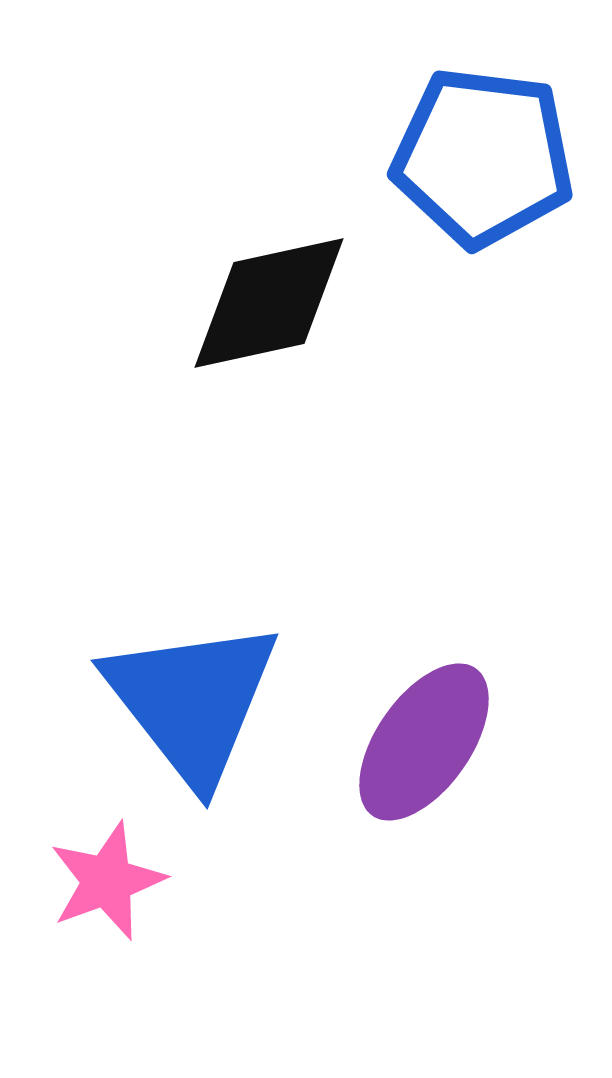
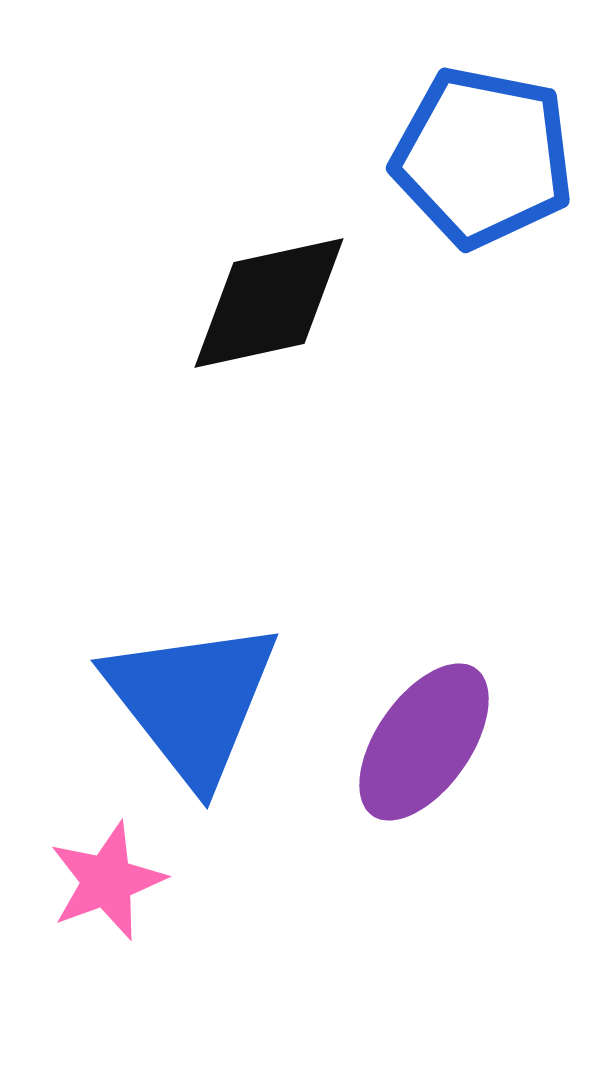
blue pentagon: rotated 4 degrees clockwise
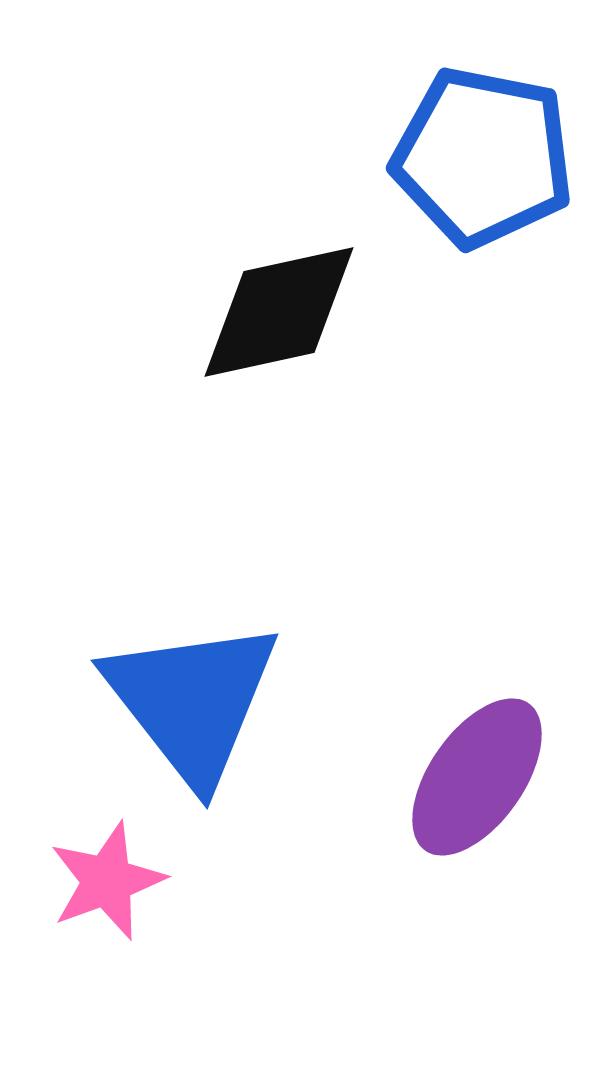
black diamond: moved 10 px right, 9 px down
purple ellipse: moved 53 px right, 35 px down
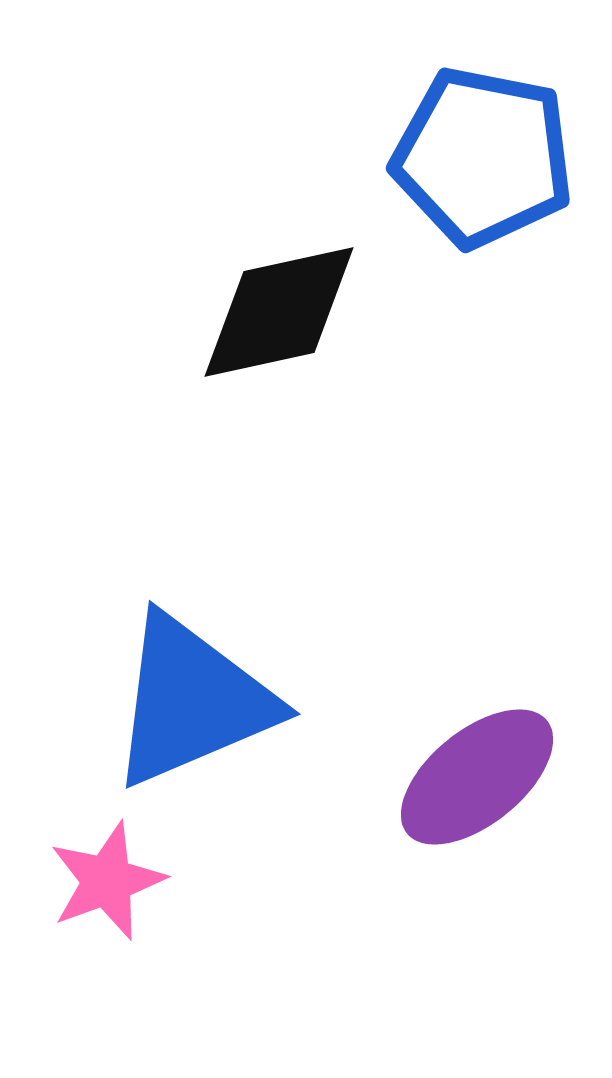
blue triangle: rotated 45 degrees clockwise
purple ellipse: rotated 16 degrees clockwise
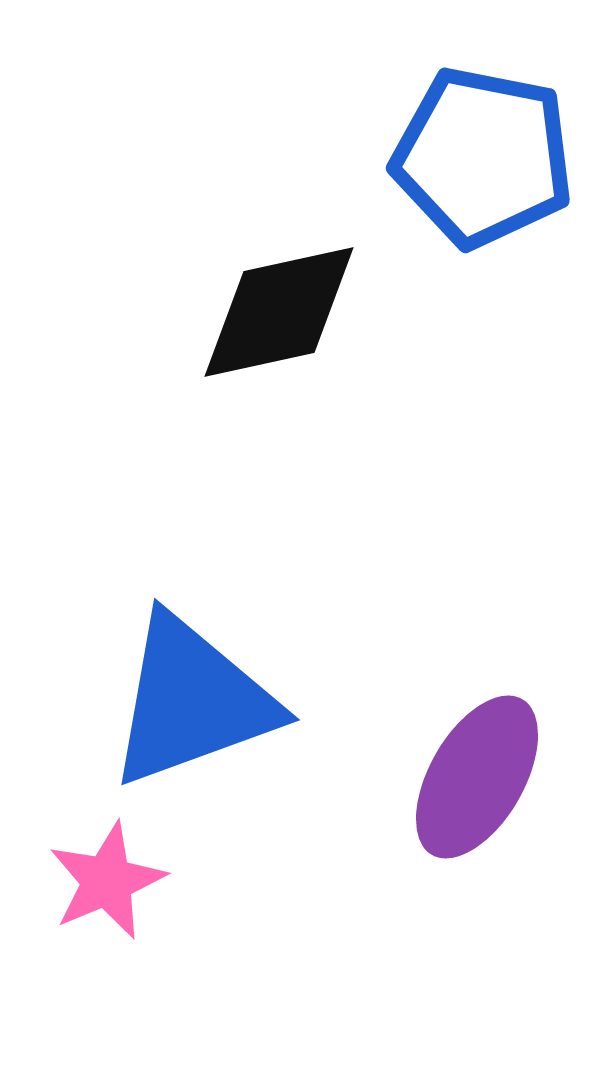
blue triangle: rotated 3 degrees clockwise
purple ellipse: rotated 21 degrees counterclockwise
pink star: rotated 3 degrees counterclockwise
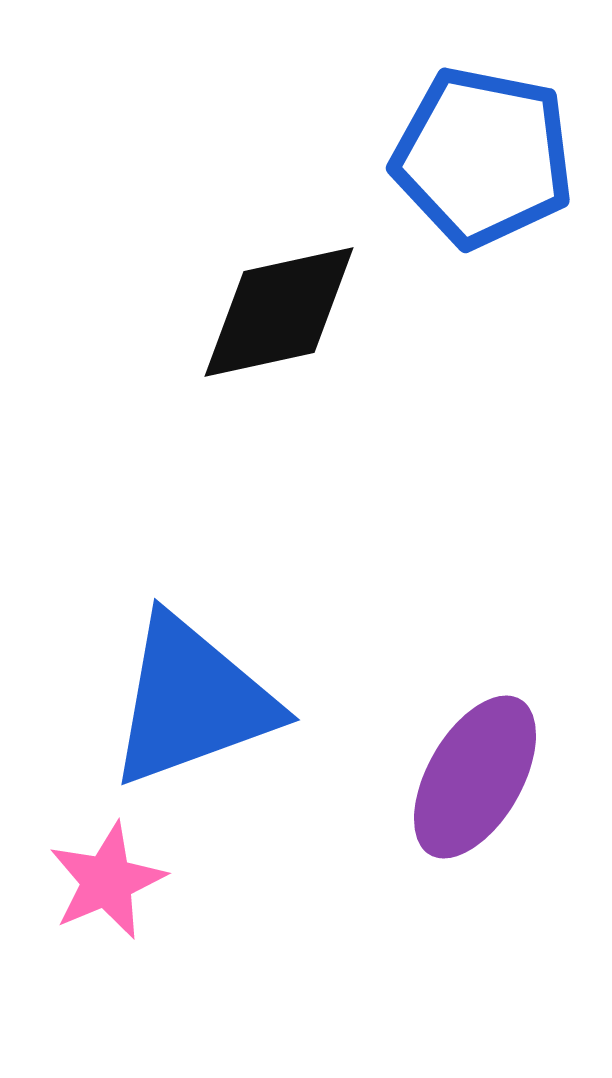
purple ellipse: moved 2 px left
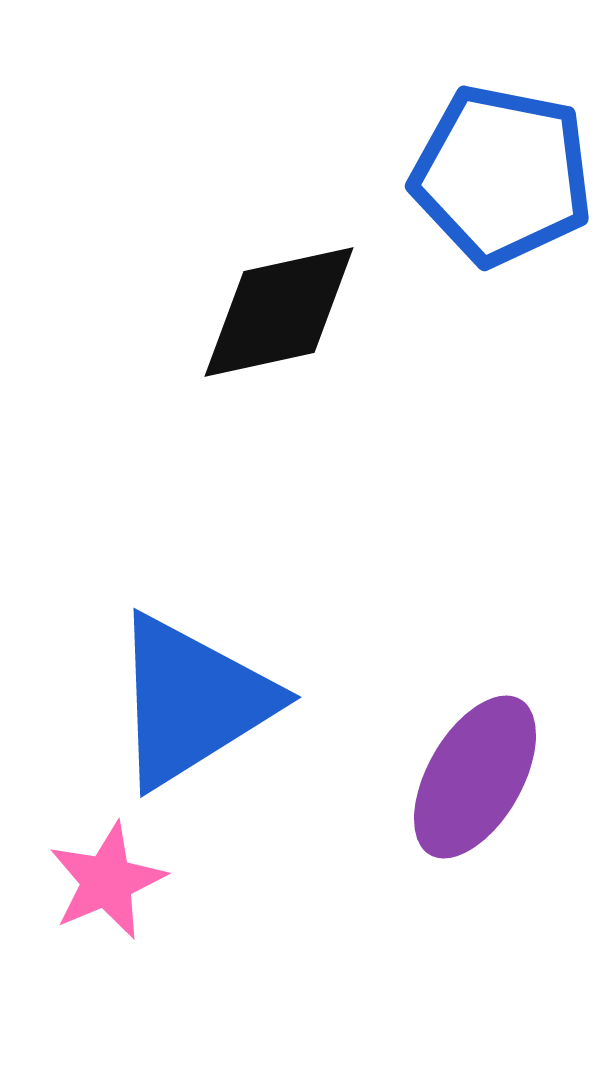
blue pentagon: moved 19 px right, 18 px down
blue triangle: rotated 12 degrees counterclockwise
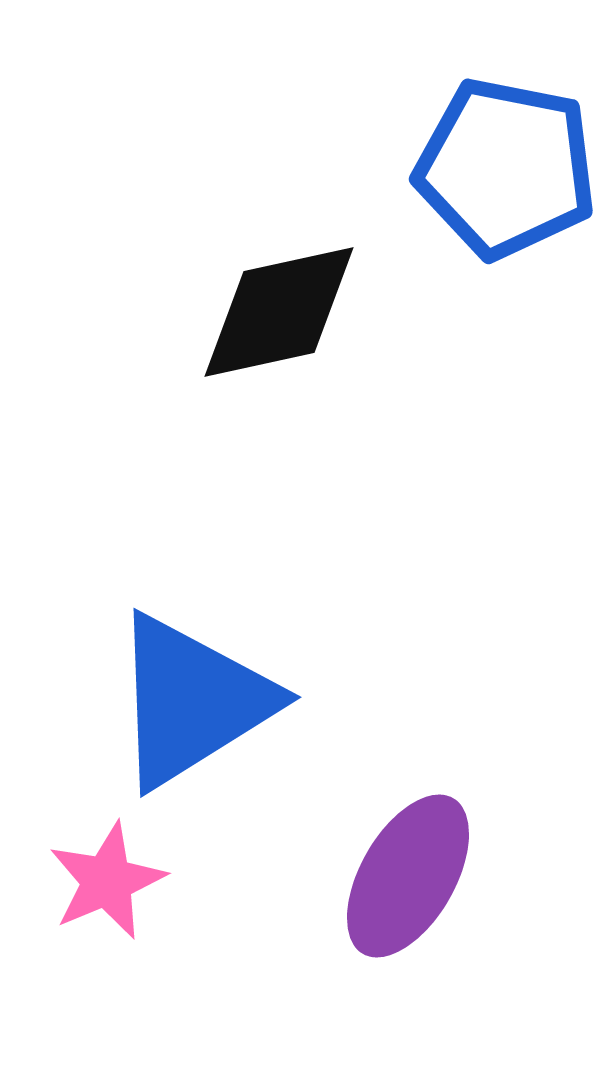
blue pentagon: moved 4 px right, 7 px up
purple ellipse: moved 67 px left, 99 px down
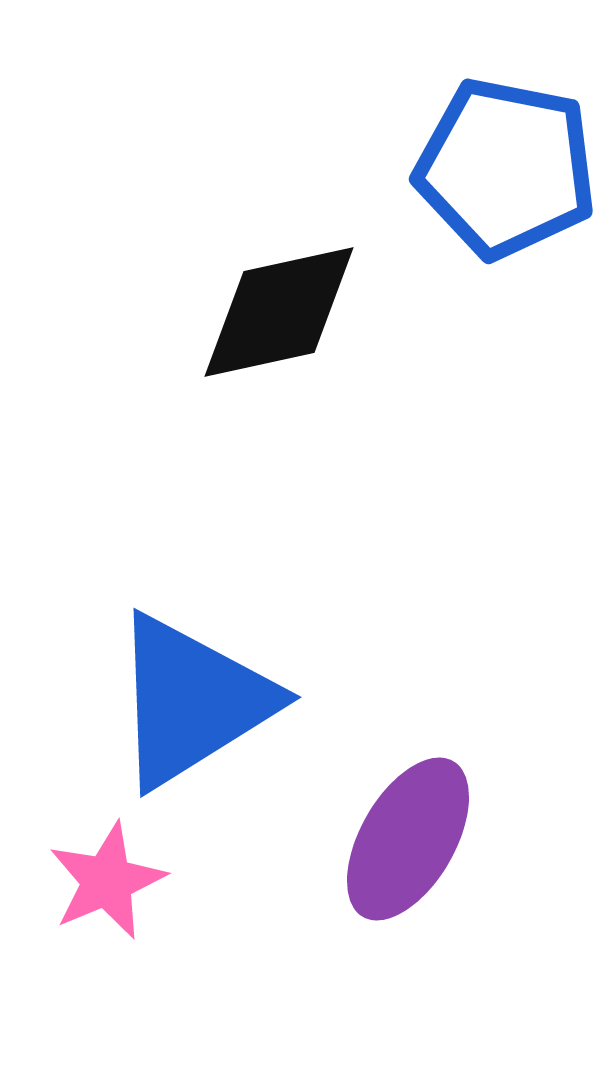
purple ellipse: moved 37 px up
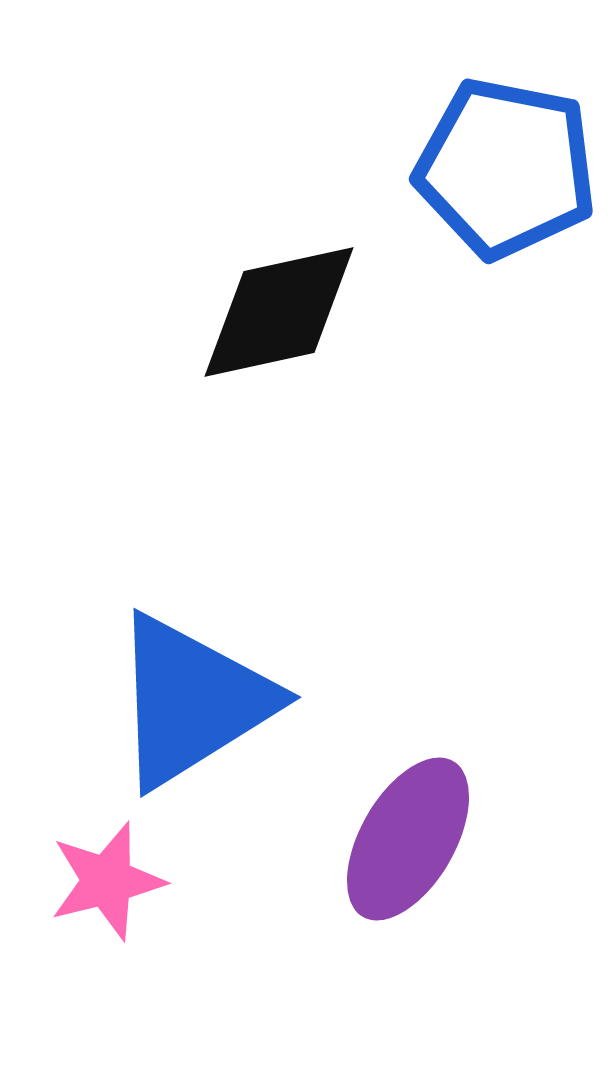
pink star: rotated 9 degrees clockwise
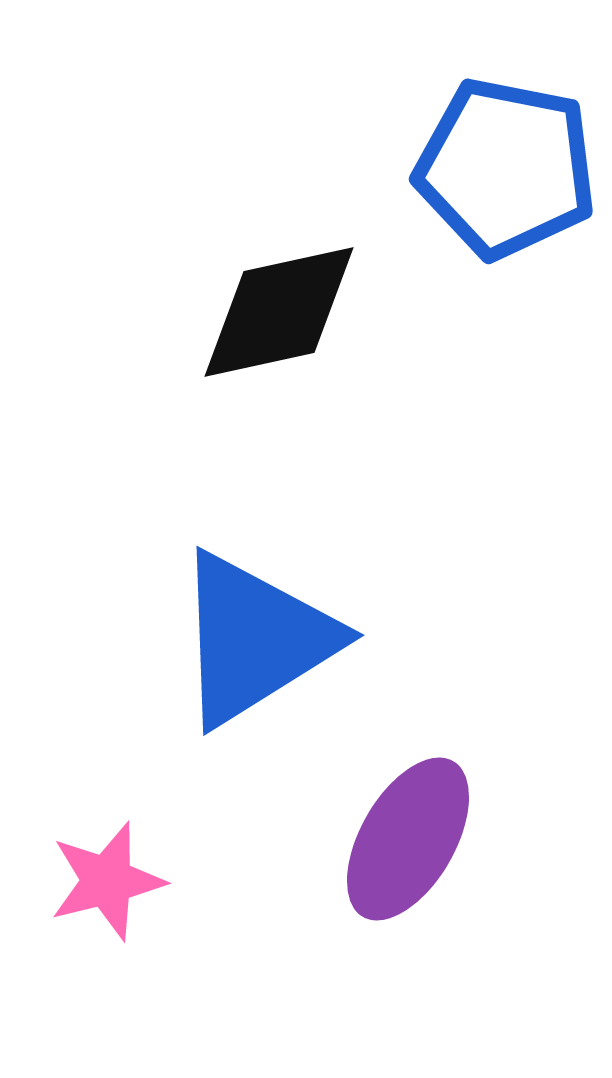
blue triangle: moved 63 px right, 62 px up
